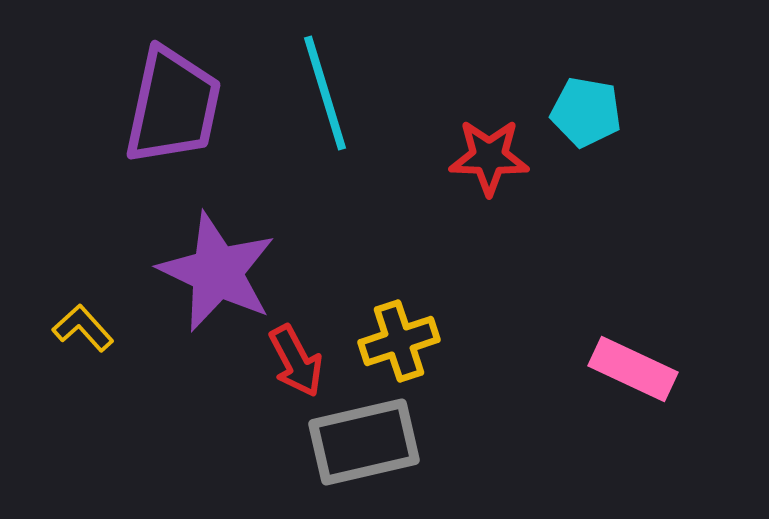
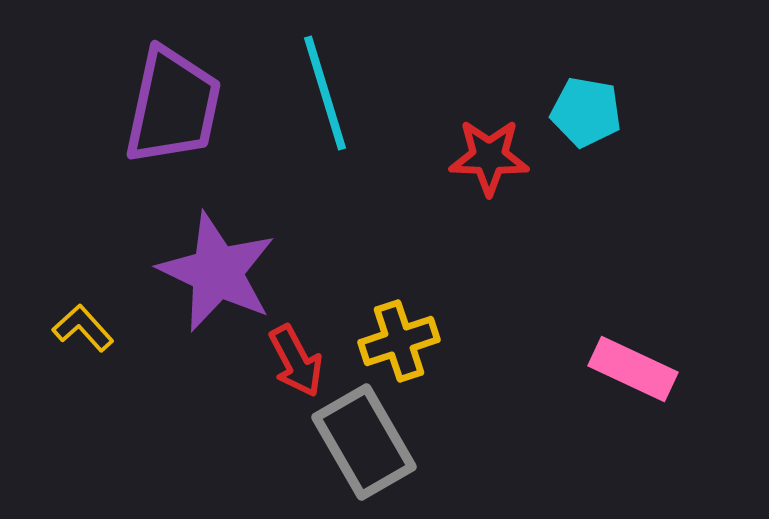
gray rectangle: rotated 73 degrees clockwise
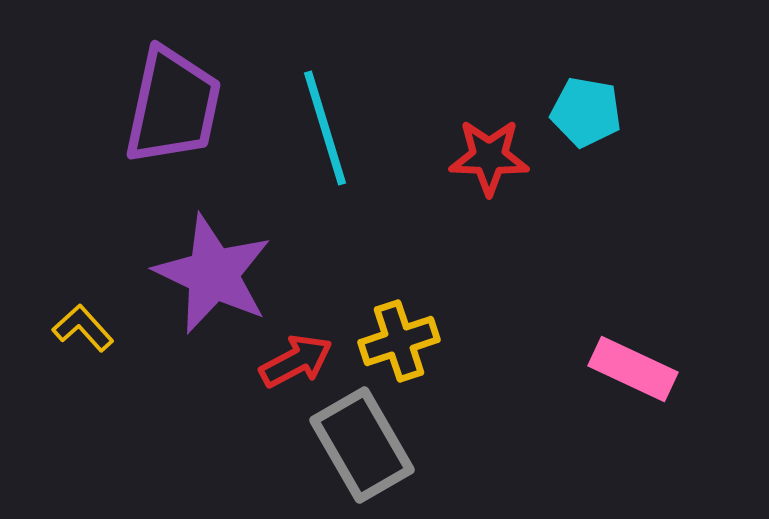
cyan line: moved 35 px down
purple star: moved 4 px left, 2 px down
red arrow: rotated 90 degrees counterclockwise
gray rectangle: moved 2 px left, 3 px down
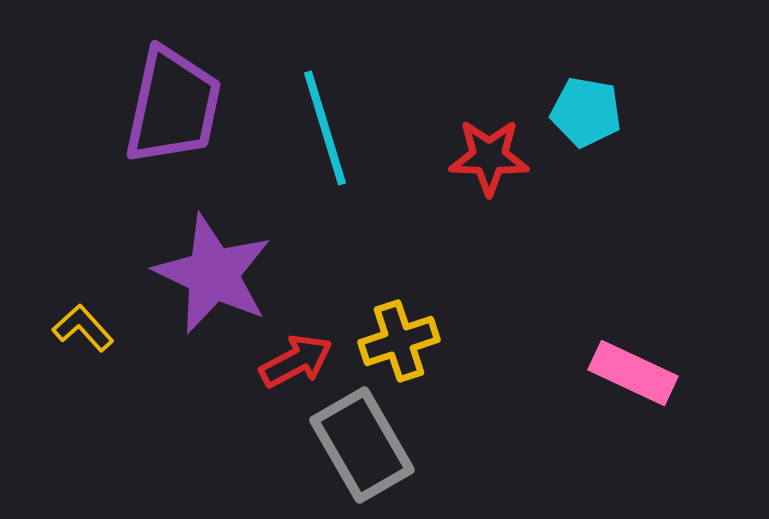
pink rectangle: moved 4 px down
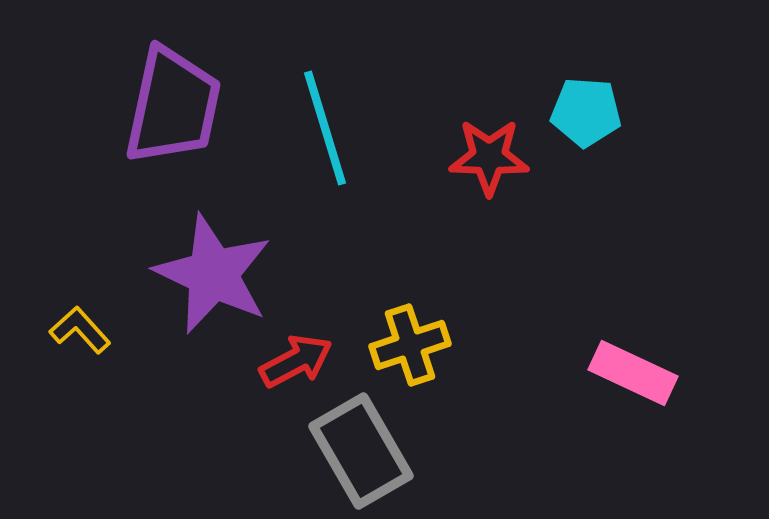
cyan pentagon: rotated 6 degrees counterclockwise
yellow L-shape: moved 3 px left, 2 px down
yellow cross: moved 11 px right, 4 px down
gray rectangle: moved 1 px left, 6 px down
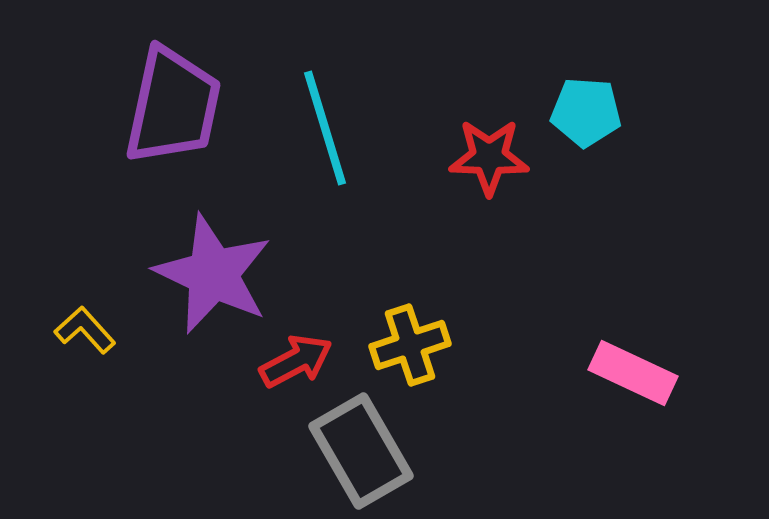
yellow L-shape: moved 5 px right
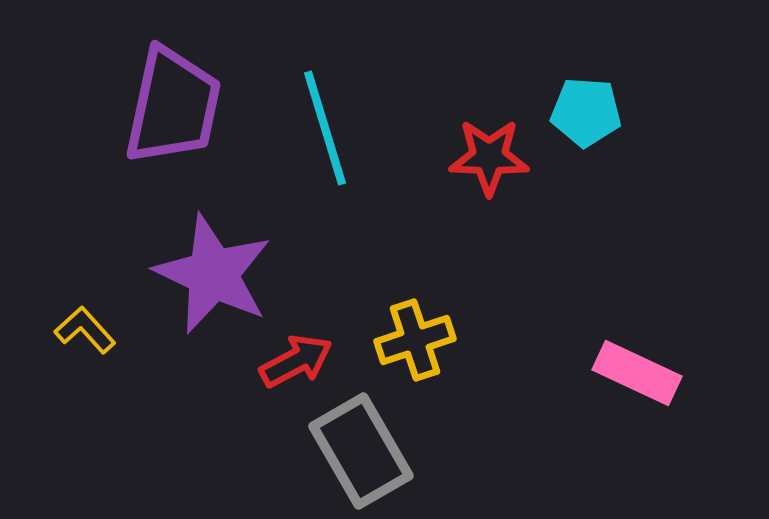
yellow cross: moved 5 px right, 5 px up
pink rectangle: moved 4 px right
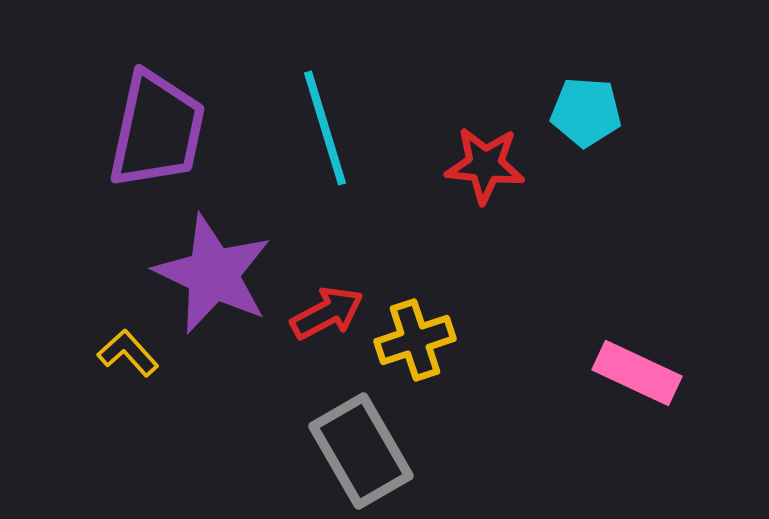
purple trapezoid: moved 16 px left, 24 px down
red star: moved 4 px left, 8 px down; rotated 4 degrees clockwise
yellow L-shape: moved 43 px right, 23 px down
red arrow: moved 31 px right, 48 px up
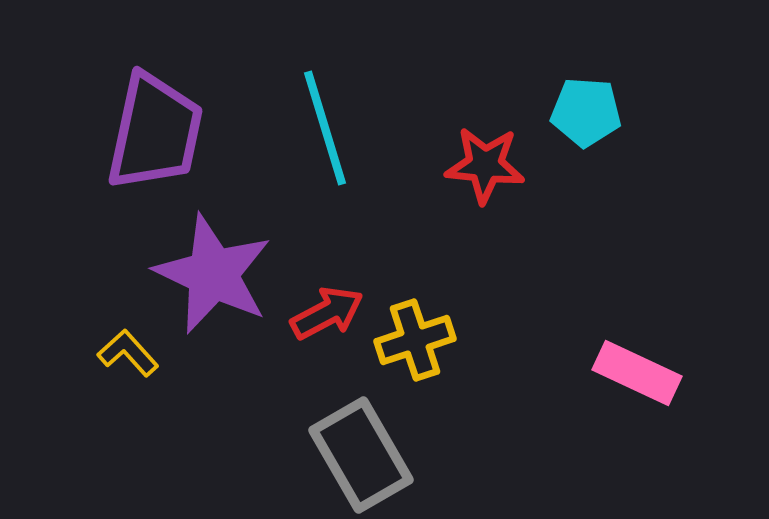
purple trapezoid: moved 2 px left, 2 px down
gray rectangle: moved 4 px down
